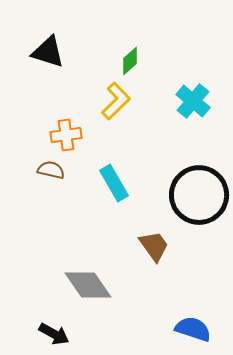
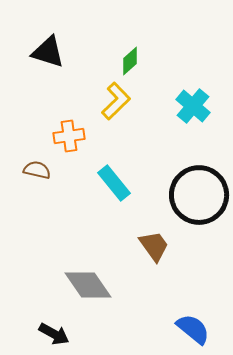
cyan cross: moved 5 px down
orange cross: moved 3 px right, 1 px down
brown semicircle: moved 14 px left
cyan rectangle: rotated 9 degrees counterclockwise
blue semicircle: rotated 21 degrees clockwise
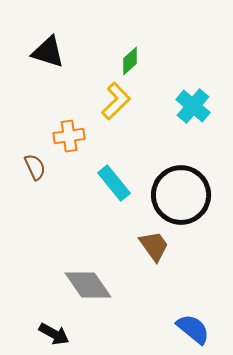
brown semicircle: moved 2 px left, 3 px up; rotated 52 degrees clockwise
black circle: moved 18 px left
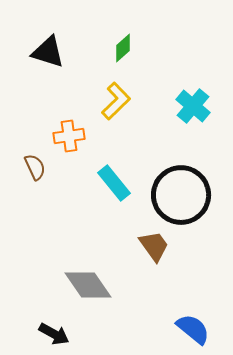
green diamond: moved 7 px left, 13 px up
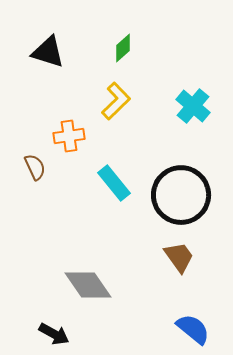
brown trapezoid: moved 25 px right, 11 px down
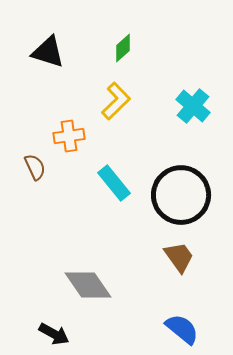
blue semicircle: moved 11 px left
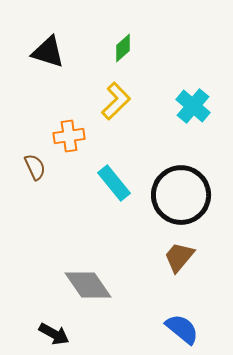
brown trapezoid: rotated 104 degrees counterclockwise
